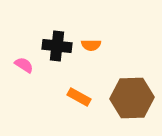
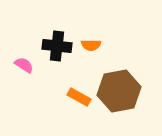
brown hexagon: moved 13 px left, 7 px up; rotated 9 degrees counterclockwise
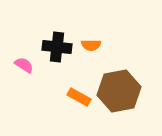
black cross: moved 1 px down
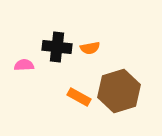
orange semicircle: moved 1 px left, 3 px down; rotated 12 degrees counterclockwise
pink semicircle: rotated 36 degrees counterclockwise
brown hexagon: rotated 6 degrees counterclockwise
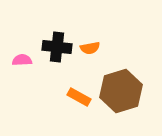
pink semicircle: moved 2 px left, 5 px up
brown hexagon: moved 2 px right
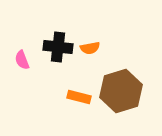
black cross: moved 1 px right
pink semicircle: rotated 108 degrees counterclockwise
orange rectangle: rotated 15 degrees counterclockwise
